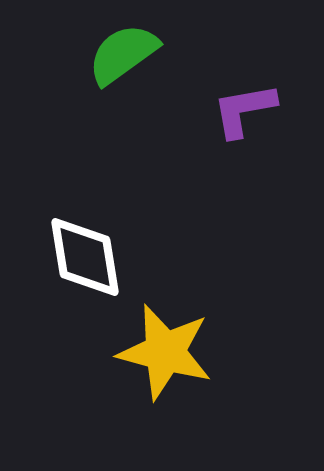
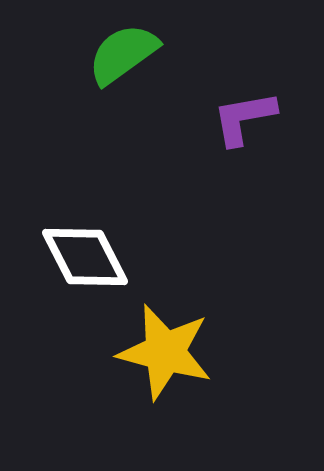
purple L-shape: moved 8 px down
white diamond: rotated 18 degrees counterclockwise
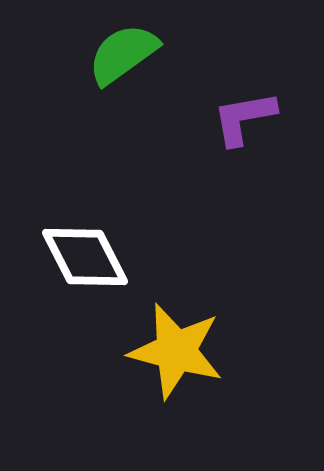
yellow star: moved 11 px right, 1 px up
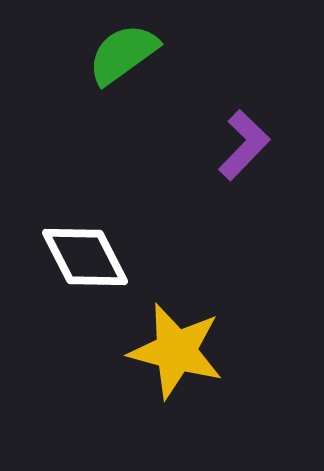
purple L-shape: moved 27 px down; rotated 144 degrees clockwise
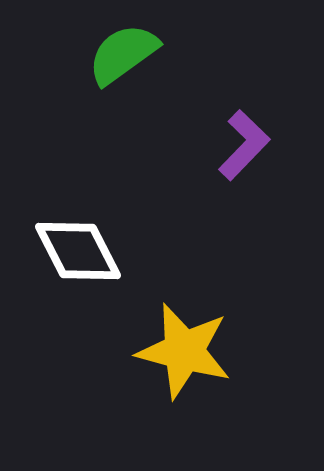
white diamond: moved 7 px left, 6 px up
yellow star: moved 8 px right
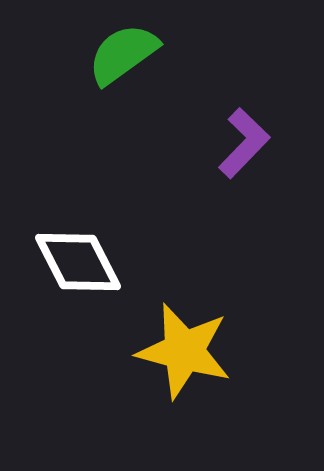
purple L-shape: moved 2 px up
white diamond: moved 11 px down
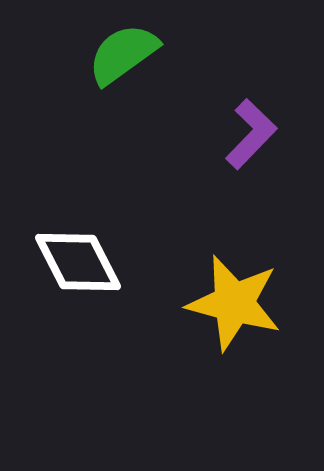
purple L-shape: moved 7 px right, 9 px up
yellow star: moved 50 px right, 48 px up
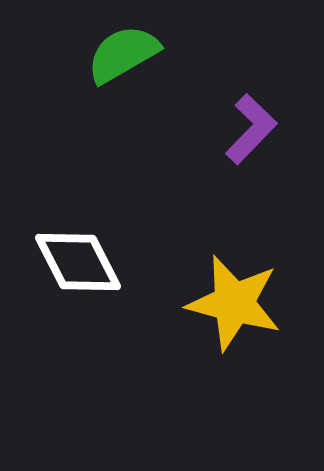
green semicircle: rotated 6 degrees clockwise
purple L-shape: moved 5 px up
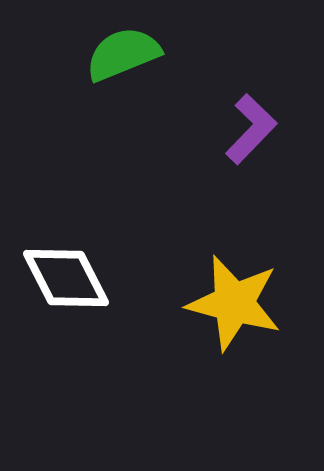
green semicircle: rotated 8 degrees clockwise
white diamond: moved 12 px left, 16 px down
